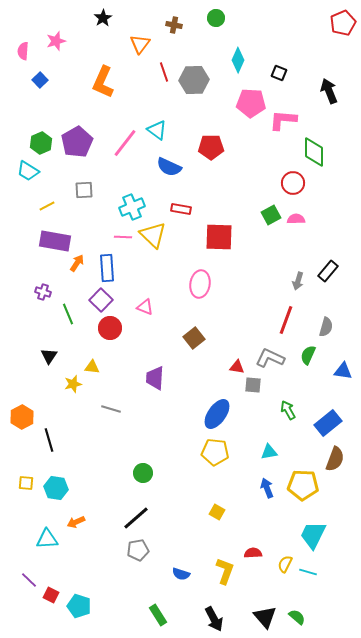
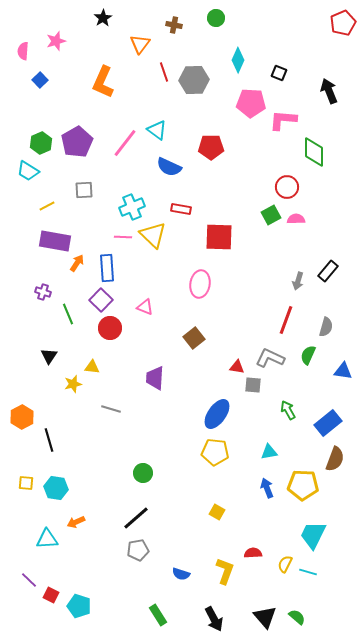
red circle at (293, 183): moved 6 px left, 4 px down
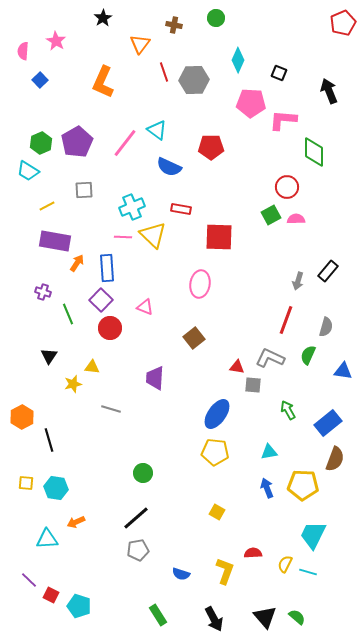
pink star at (56, 41): rotated 24 degrees counterclockwise
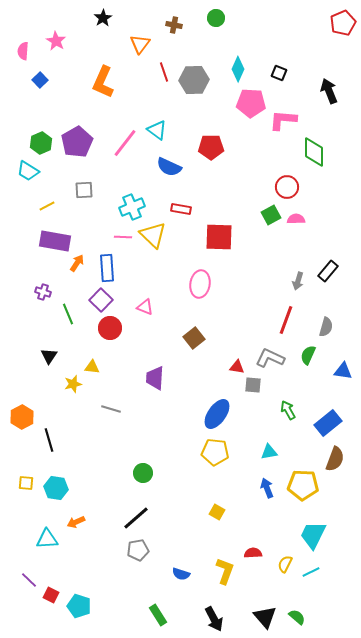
cyan diamond at (238, 60): moved 9 px down
cyan line at (308, 572): moved 3 px right; rotated 42 degrees counterclockwise
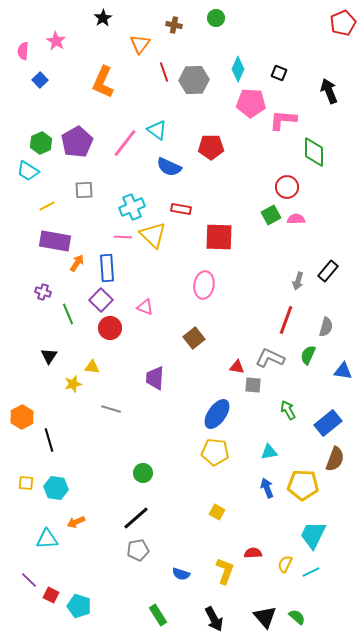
pink ellipse at (200, 284): moved 4 px right, 1 px down
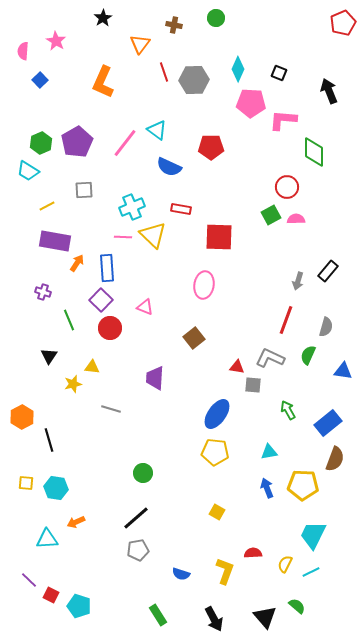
green line at (68, 314): moved 1 px right, 6 px down
green semicircle at (297, 617): moved 11 px up
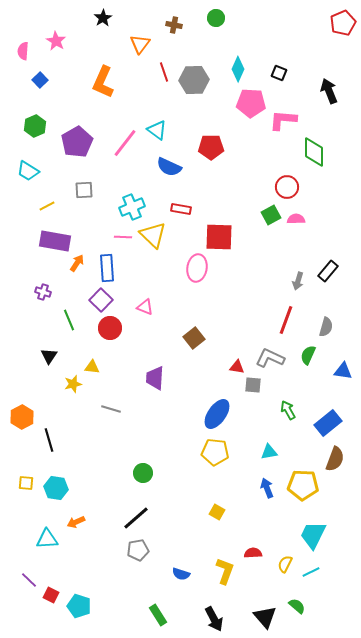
green hexagon at (41, 143): moved 6 px left, 17 px up
pink ellipse at (204, 285): moved 7 px left, 17 px up
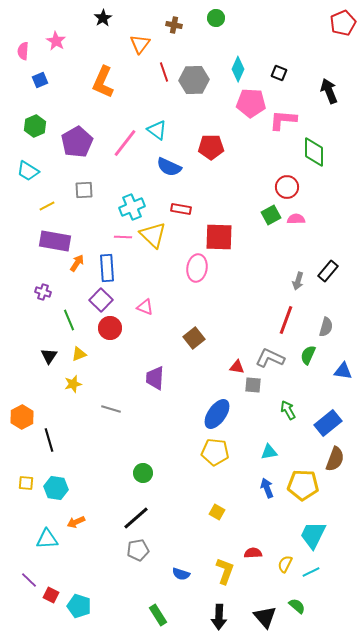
blue square at (40, 80): rotated 21 degrees clockwise
yellow triangle at (92, 367): moved 13 px left, 13 px up; rotated 28 degrees counterclockwise
black arrow at (214, 619): moved 5 px right, 2 px up; rotated 30 degrees clockwise
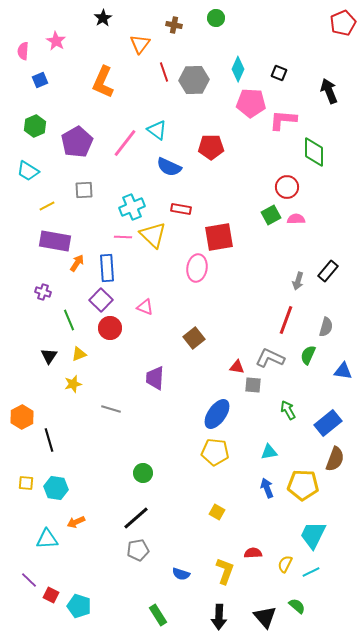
red square at (219, 237): rotated 12 degrees counterclockwise
